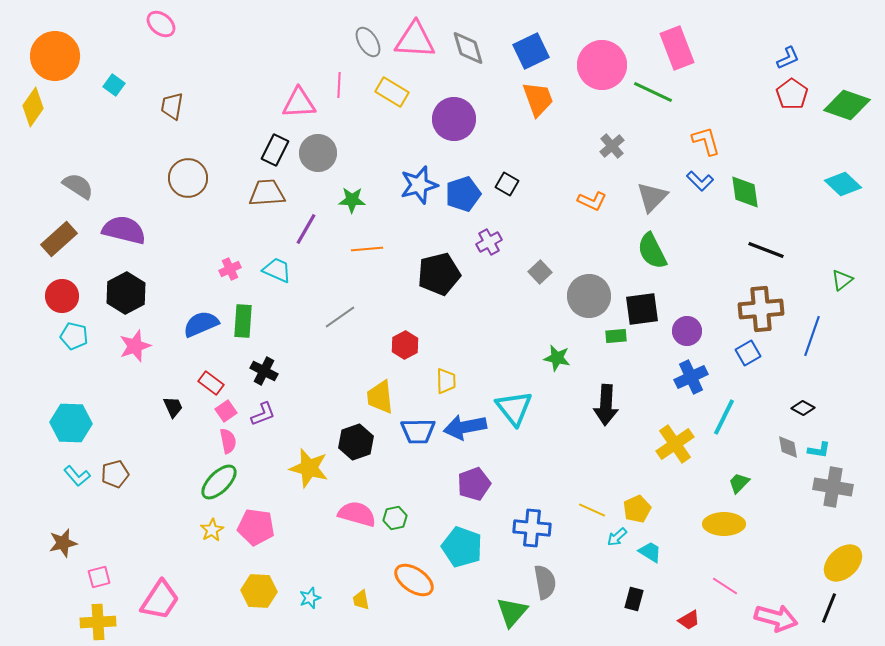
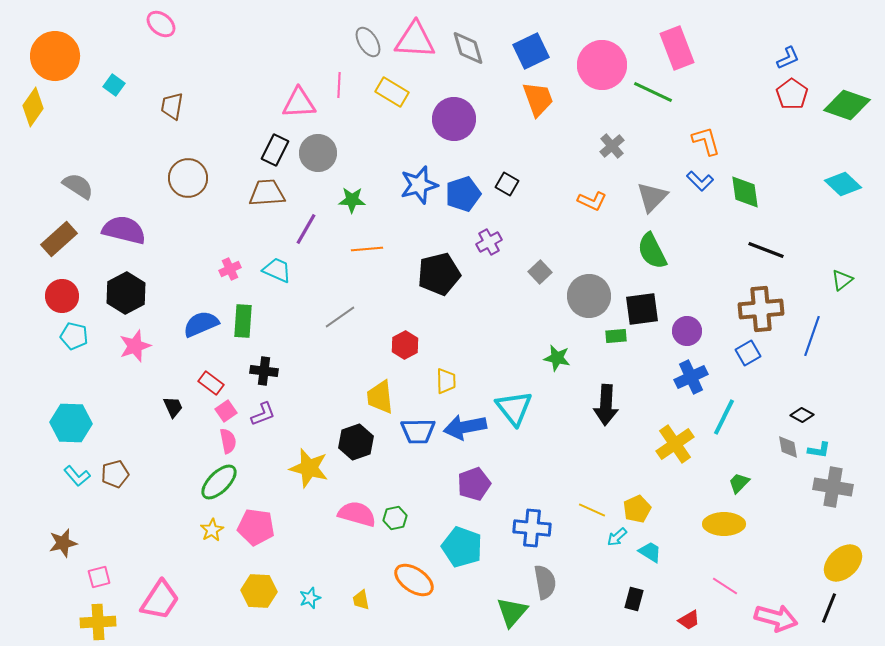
black cross at (264, 371): rotated 20 degrees counterclockwise
black diamond at (803, 408): moved 1 px left, 7 px down
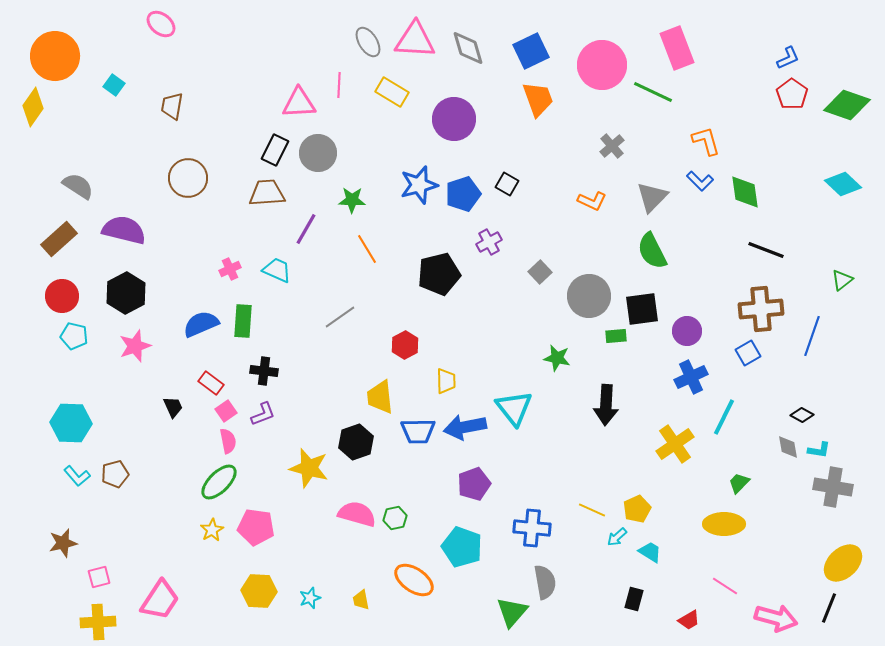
orange line at (367, 249): rotated 64 degrees clockwise
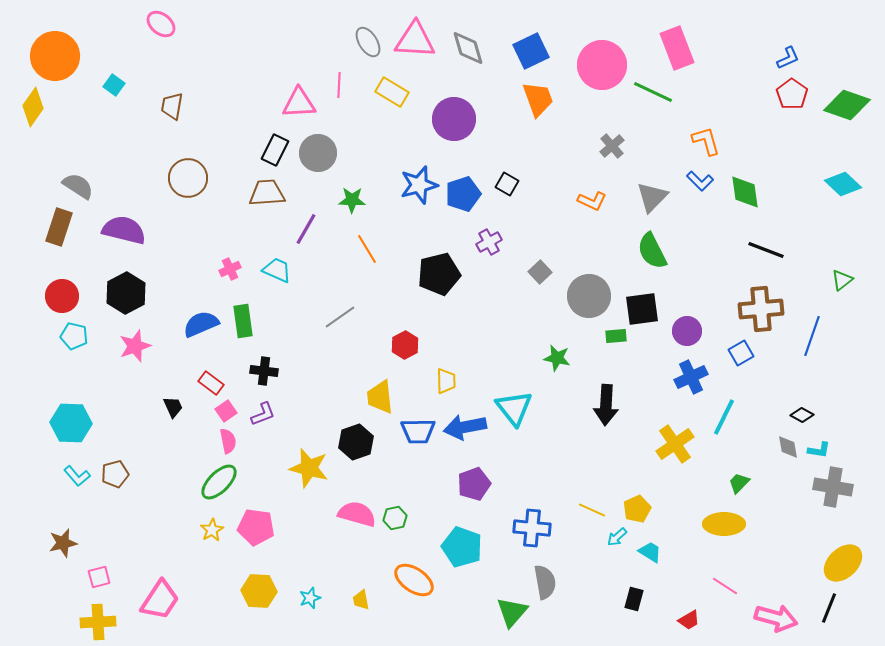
brown rectangle at (59, 239): moved 12 px up; rotated 30 degrees counterclockwise
green rectangle at (243, 321): rotated 12 degrees counterclockwise
blue square at (748, 353): moved 7 px left
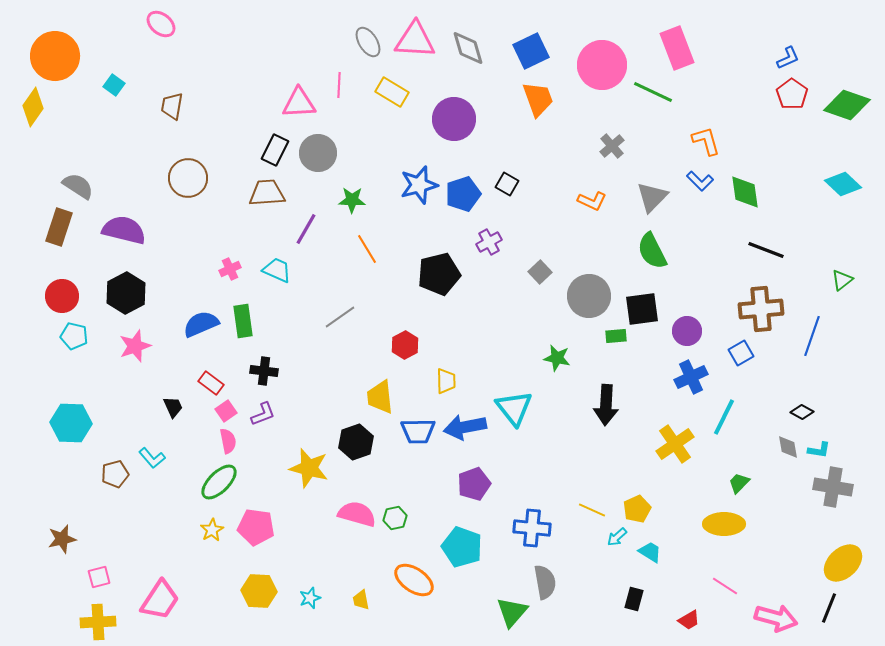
black diamond at (802, 415): moved 3 px up
cyan L-shape at (77, 476): moved 75 px right, 18 px up
brown star at (63, 543): moved 1 px left, 4 px up
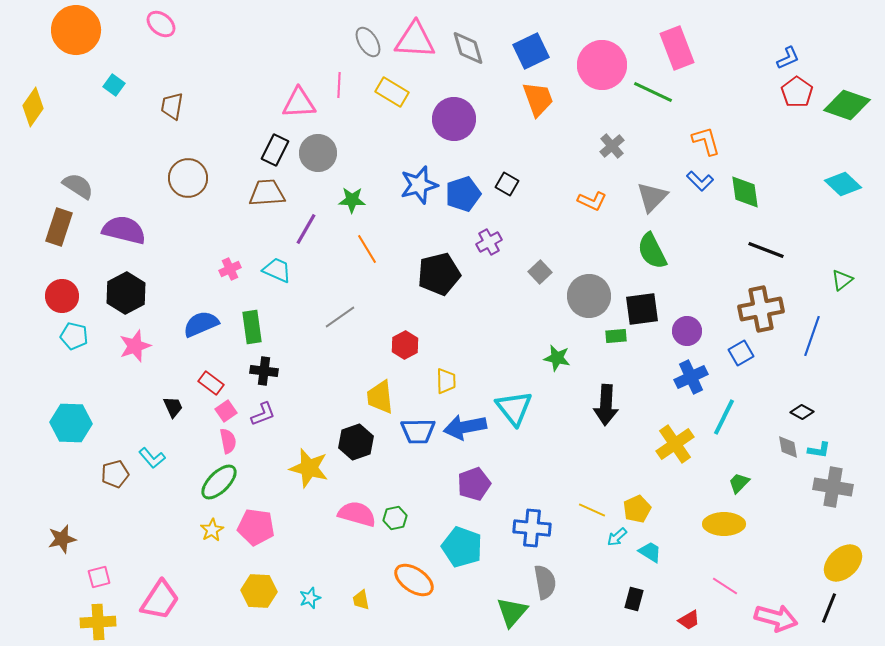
orange circle at (55, 56): moved 21 px right, 26 px up
red pentagon at (792, 94): moved 5 px right, 2 px up
brown cross at (761, 309): rotated 6 degrees counterclockwise
green rectangle at (243, 321): moved 9 px right, 6 px down
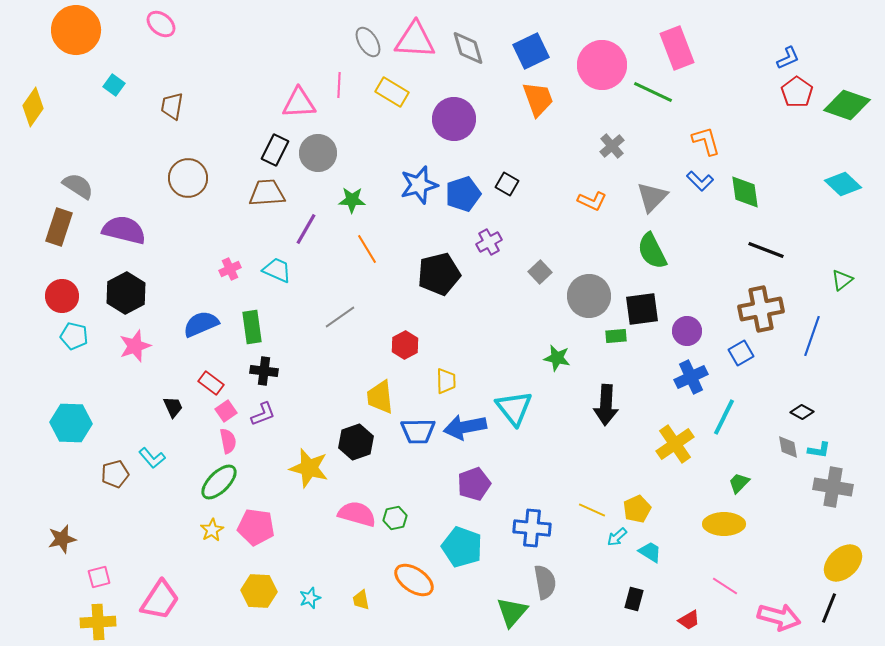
pink arrow at (776, 618): moved 3 px right, 1 px up
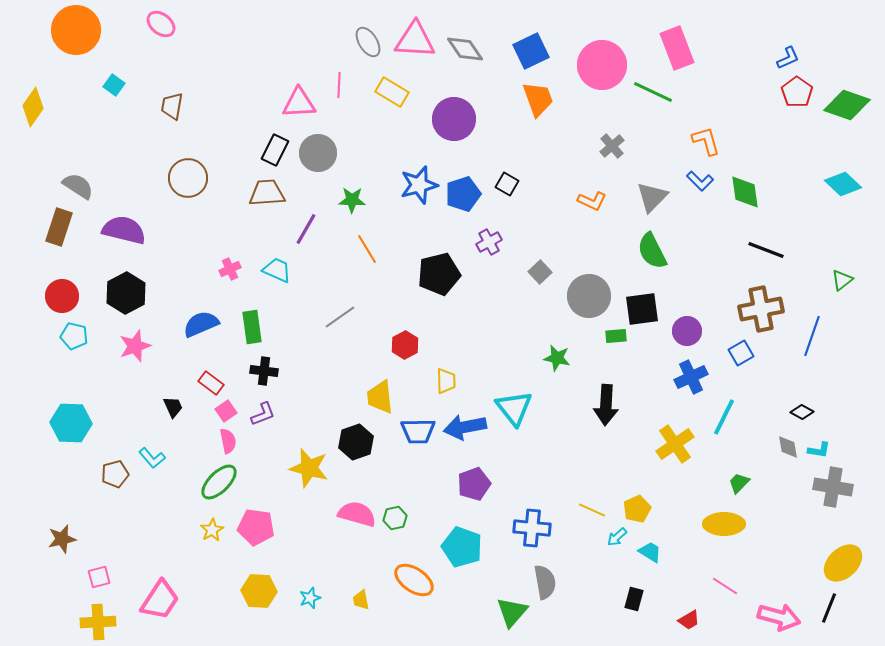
gray diamond at (468, 48): moved 3 px left, 1 px down; rotated 18 degrees counterclockwise
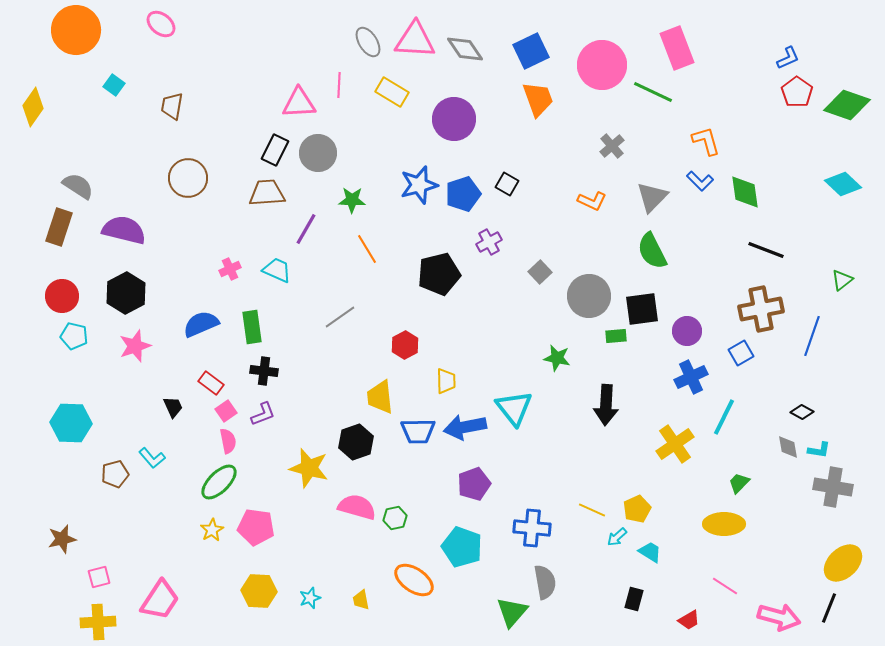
pink semicircle at (357, 514): moved 7 px up
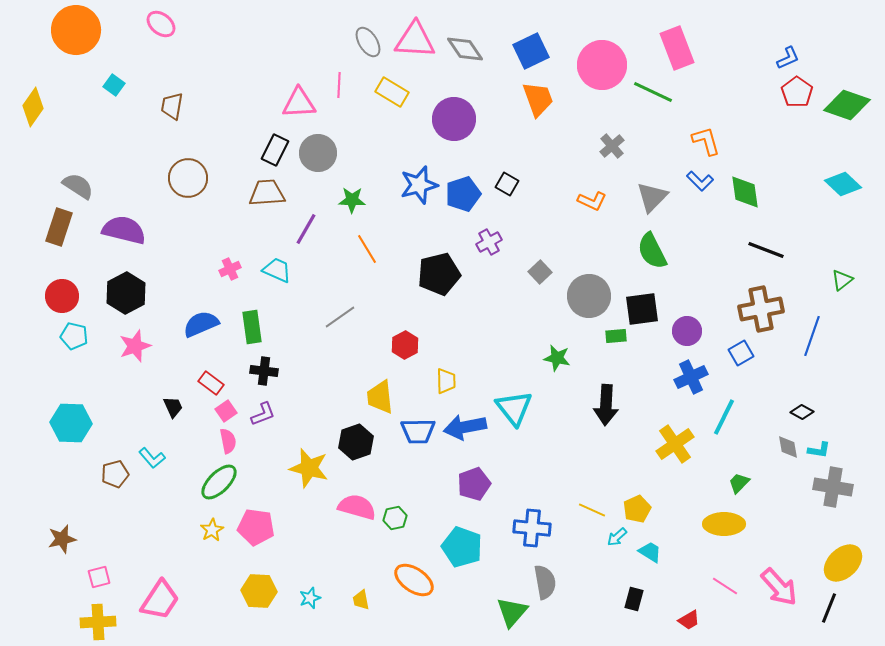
pink arrow at (779, 617): moved 30 px up; rotated 33 degrees clockwise
